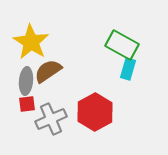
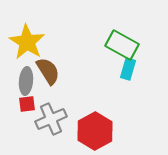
yellow star: moved 4 px left
brown semicircle: rotated 92 degrees clockwise
red hexagon: moved 19 px down
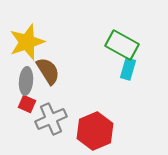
yellow star: rotated 21 degrees clockwise
red square: rotated 30 degrees clockwise
red hexagon: rotated 6 degrees clockwise
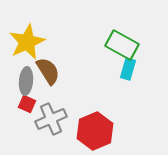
yellow star: rotated 6 degrees counterclockwise
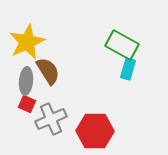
red hexagon: rotated 24 degrees clockwise
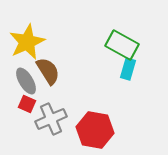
gray ellipse: rotated 36 degrees counterclockwise
red hexagon: moved 1 px up; rotated 9 degrees clockwise
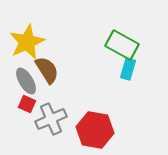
brown semicircle: moved 1 px left, 1 px up
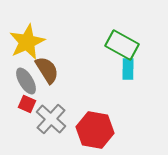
cyan rectangle: rotated 15 degrees counterclockwise
gray cross: rotated 24 degrees counterclockwise
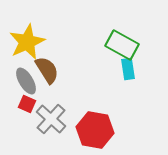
cyan rectangle: rotated 10 degrees counterclockwise
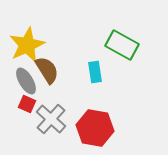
yellow star: moved 3 px down
cyan rectangle: moved 33 px left, 3 px down
red hexagon: moved 2 px up
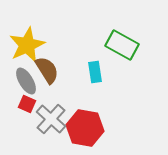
red hexagon: moved 10 px left
